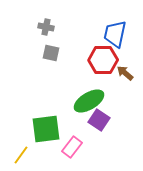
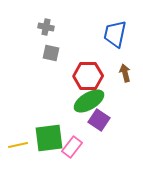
red hexagon: moved 15 px left, 16 px down
brown arrow: rotated 36 degrees clockwise
green square: moved 3 px right, 9 px down
yellow line: moved 3 px left, 10 px up; rotated 42 degrees clockwise
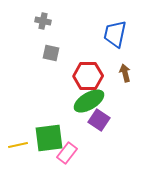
gray cross: moved 3 px left, 6 px up
pink rectangle: moved 5 px left, 6 px down
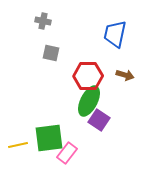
brown arrow: moved 2 px down; rotated 120 degrees clockwise
green ellipse: rotated 32 degrees counterclockwise
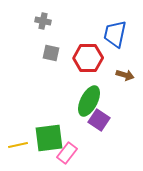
red hexagon: moved 18 px up
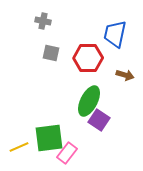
yellow line: moved 1 px right, 2 px down; rotated 12 degrees counterclockwise
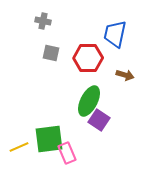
green square: moved 1 px down
pink rectangle: rotated 60 degrees counterclockwise
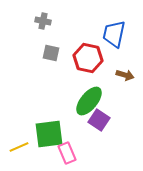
blue trapezoid: moved 1 px left
red hexagon: rotated 12 degrees clockwise
green ellipse: rotated 12 degrees clockwise
green square: moved 5 px up
